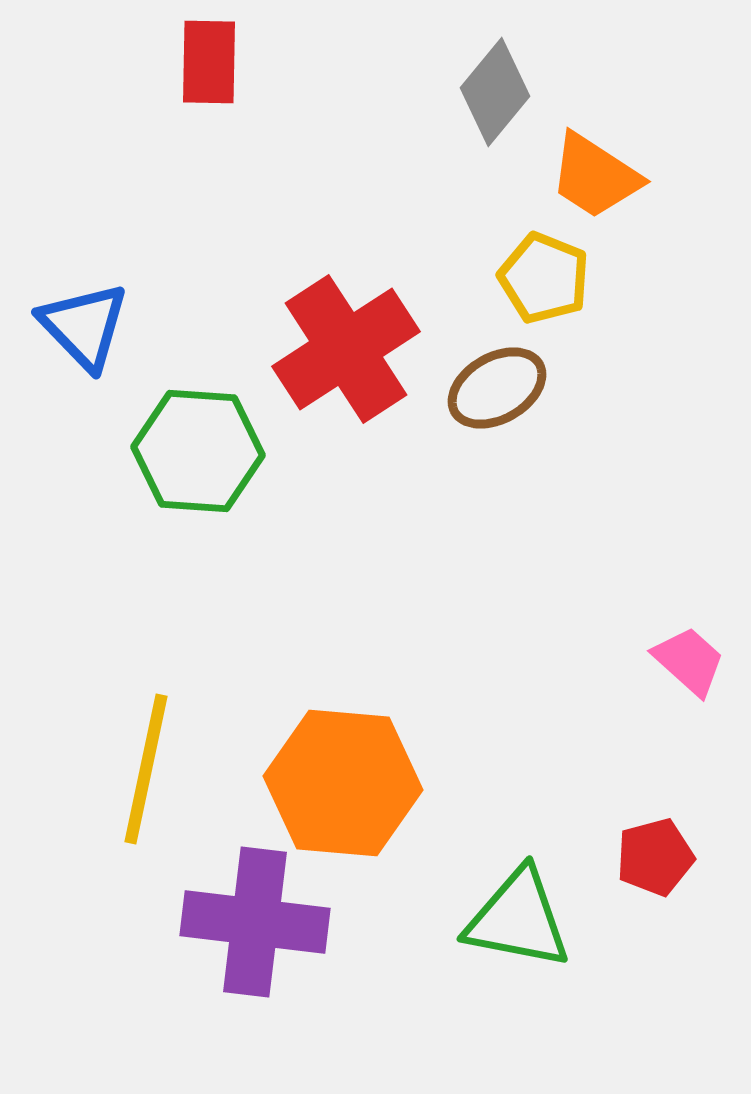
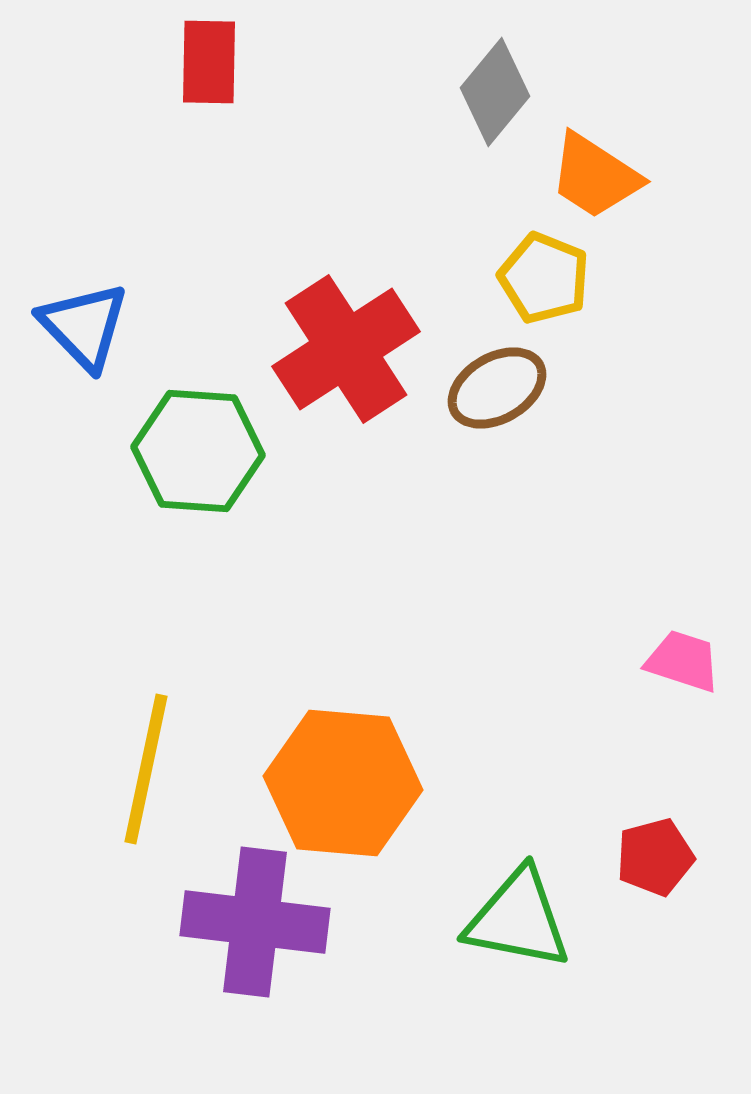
pink trapezoid: moved 6 px left; rotated 24 degrees counterclockwise
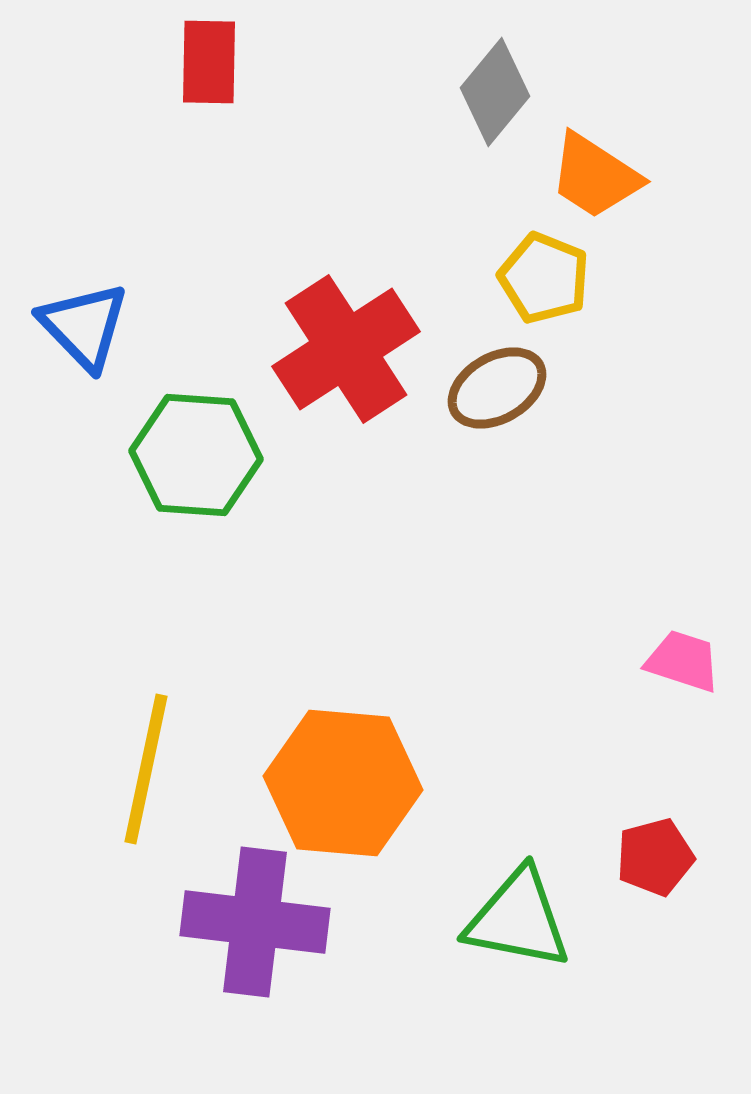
green hexagon: moved 2 px left, 4 px down
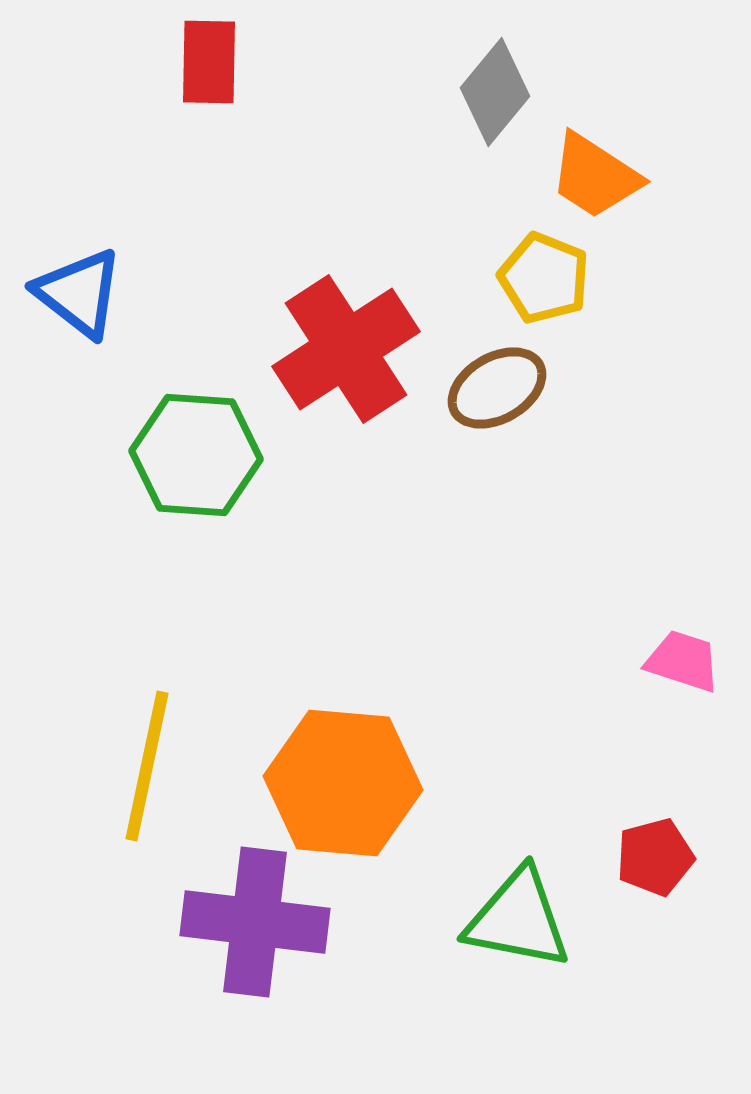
blue triangle: moved 5 px left, 33 px up; rotated 8 degrees counterclockwise
yellow line: moved 1 px right, 3 px up
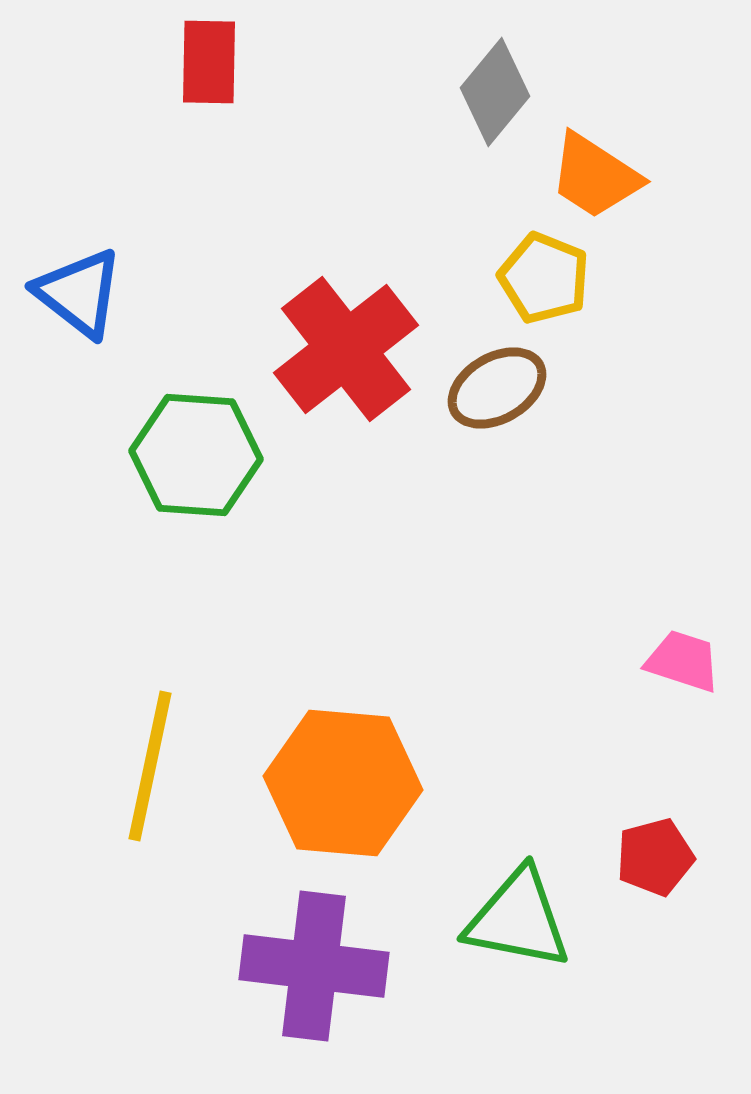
red cross: rotated 5 degrees counterclockwise
yellow line: moved 3 px right
purple cross: moved 59 px right, 44 px down
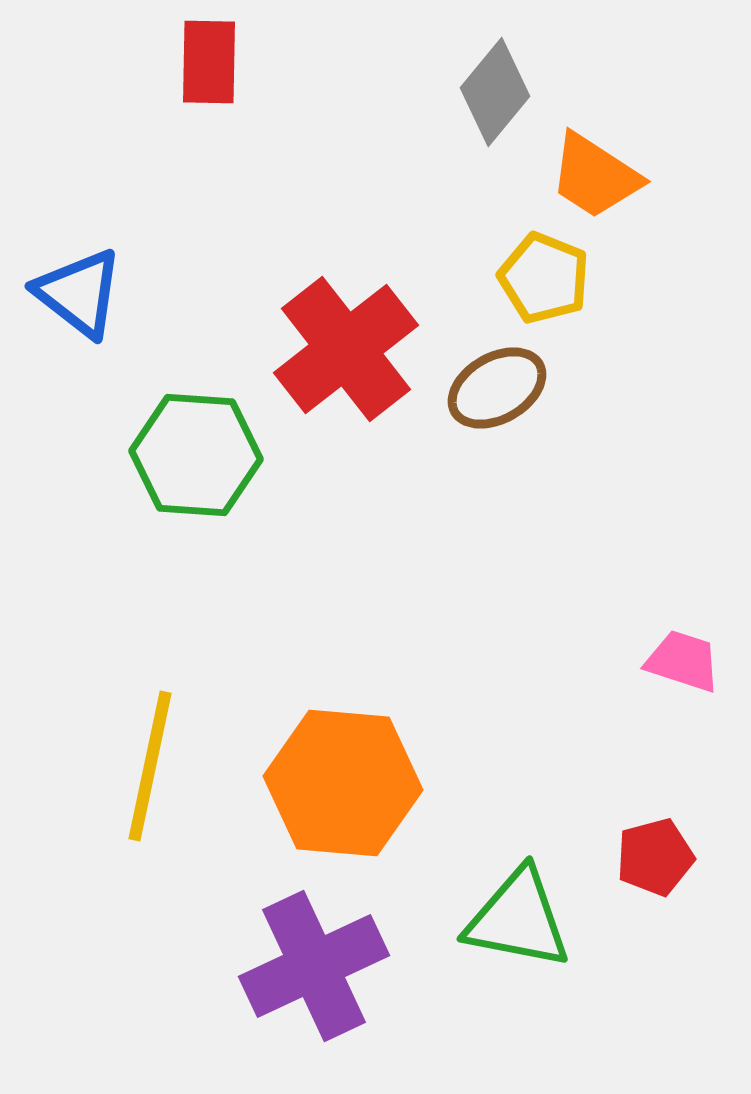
purple cross: rotated 32 degrees counterclockwise
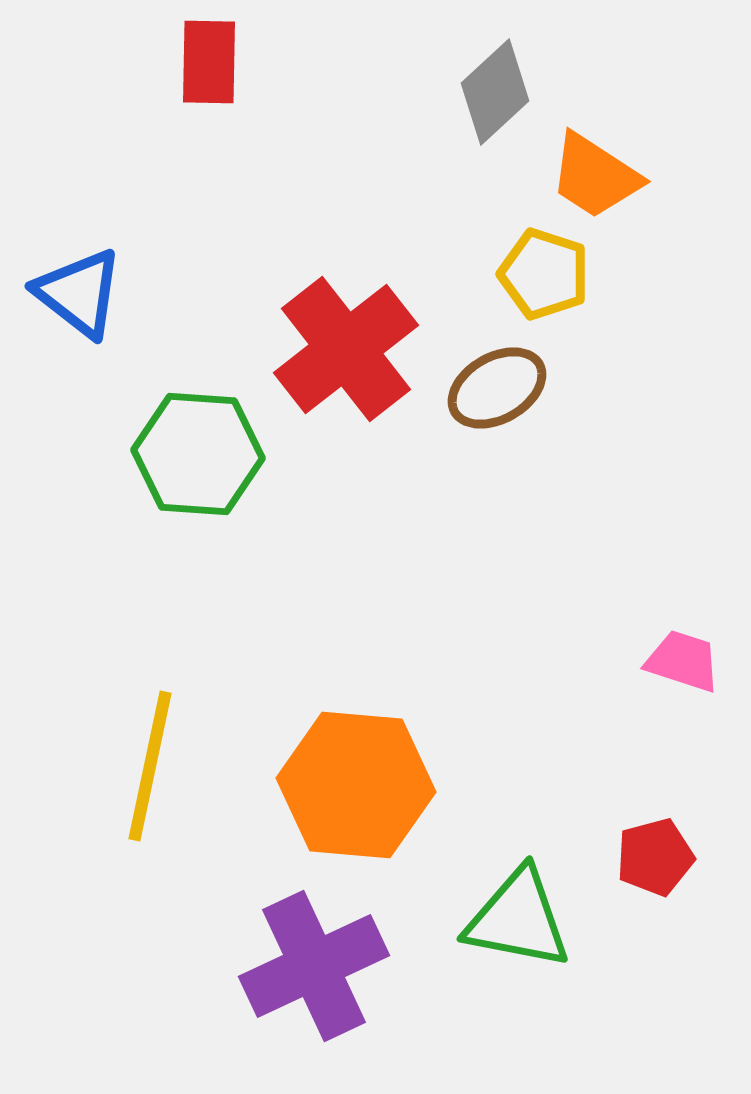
gray diamond: rotated 8 degrees clockwise
yellow pentagon: moved 4 px up; rotated 4 degrees counterclockwise
green hexagon: moved 2 px right, 1 px up
orange hexagon: moved 13 px right, 2 px down
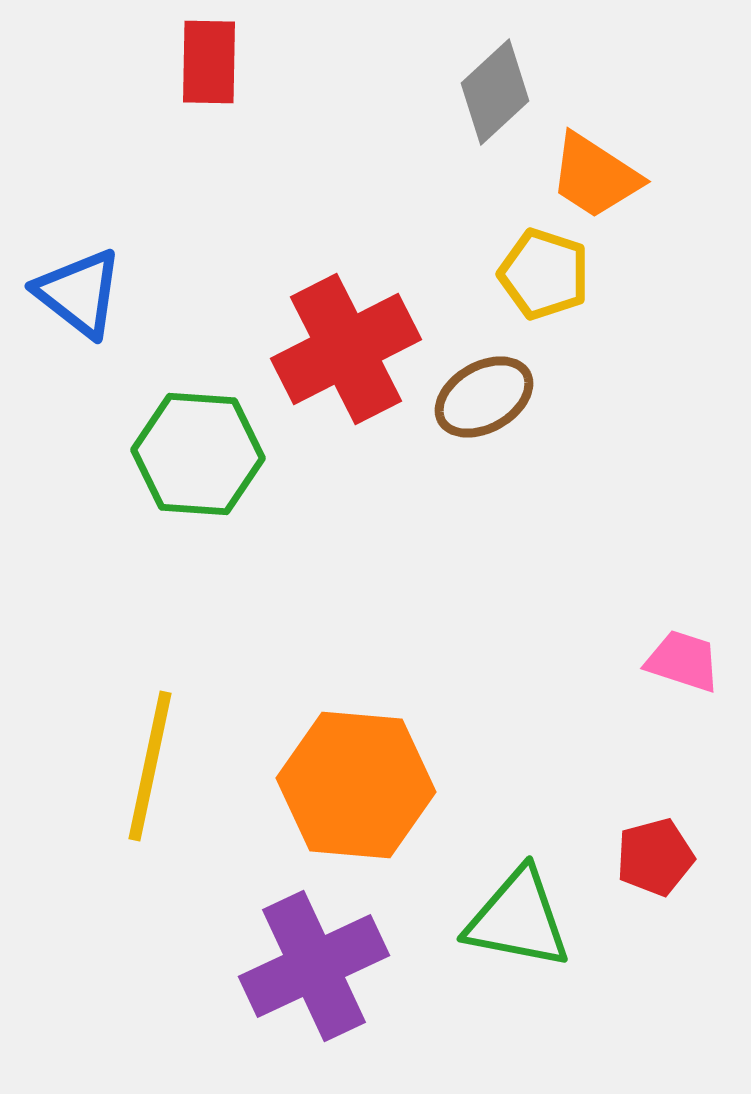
red cross: rotated 11 degrees clockwise
brown ellipse: moved 13 px left, 9 px down
